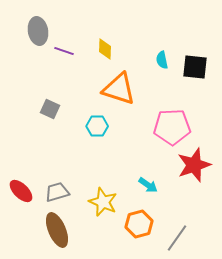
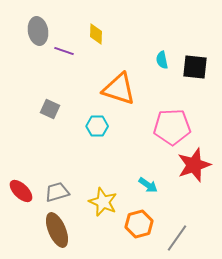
yellow diamond: moved 9 px left, 15 px up
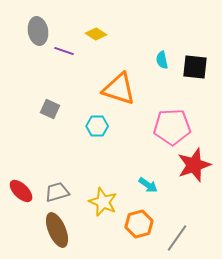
yellow diamond: rotated 60 degrees counterclockwise
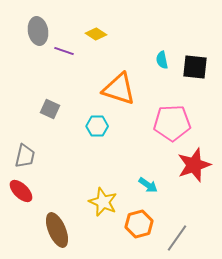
pink pentagon: moved 4 px up
gray trapezoid: moved 32 px left, 36 px up; rotated 120 degrees clockwise
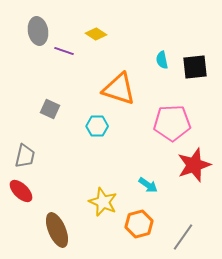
black square: rotated 12 degrees counterclockwise
gray line: moved 6 px right, 1 px up
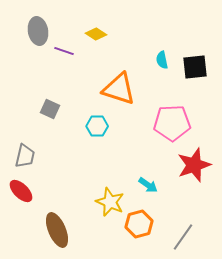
yellow star: moved 7 px right
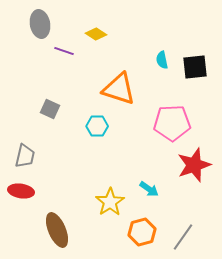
gray ellipse: moved 2 px right, 7 px up
cyan arrow: moved 1 px right, 4 px down
red ellipse: rotated 35 degrees counterclockwise
yellow star: rotated 16 degrees clockwise
orange hexagon: moved 3 px right, 8 px down
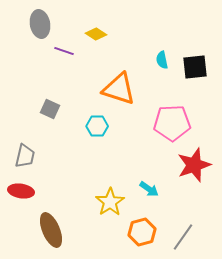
brown ellipse: moved 6 px left
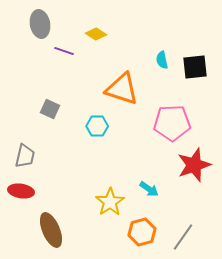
orange triangle: moved 3 px right
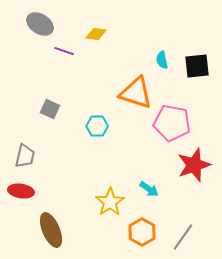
gray ellipse: rotated 48 degrees counterclockwise
yellow diamond: rotated 25 degrees counterclockwise
black square: moved 2 px right, 1 px up
orange triangle: moved 14 px right, 4 px down
pink pentagon: rotated 12 degrees clockwise
orange hexagon: rotated 16 degrees counterclockwise
